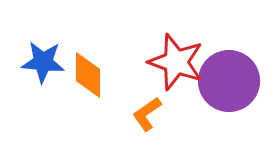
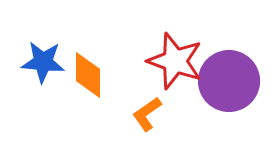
red star: moved 1 px left, 1 px up
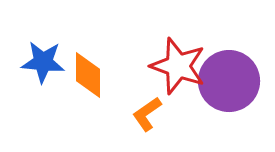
red star: moved 3 px right, 5 px down
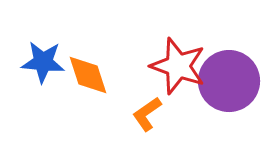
orange diamond: rotated 18 degrees counterclockwise
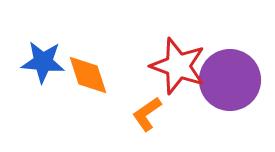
purple circle: moved 1 px right, 1 px up
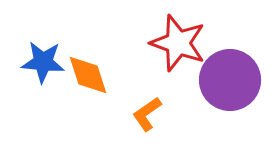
red star: moved 23 px up
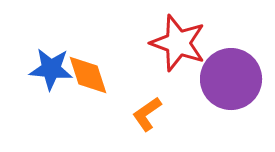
blue star: moved 8 px right, 7 px down
purple circle: moved 1 px right, 1 px up
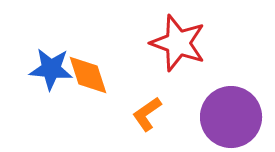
purple circle: moved 38 px down
